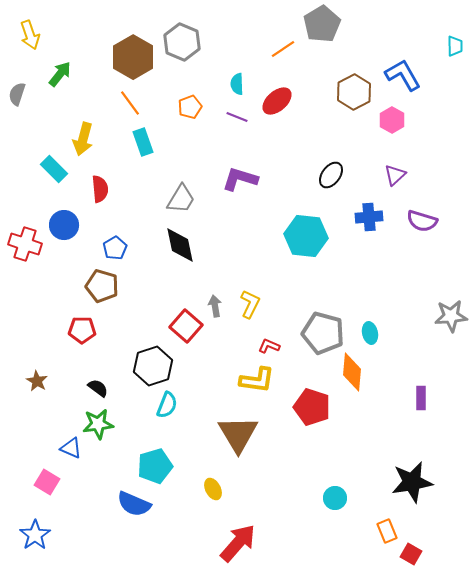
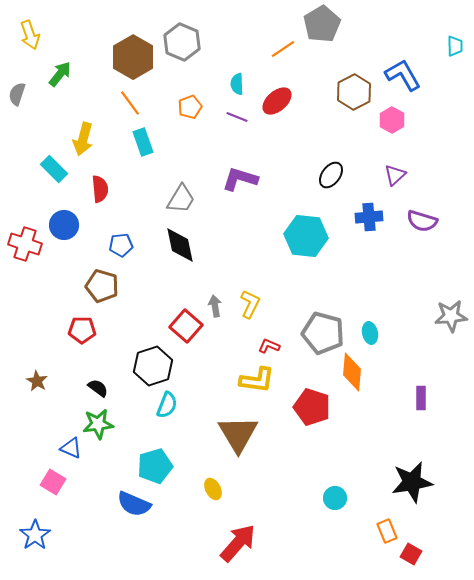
blue pentagon at (115, 248): moved 6 px right, 3 px up; rotated 25 degrees clockwise
pink square at (47, 482): moved 6 px right
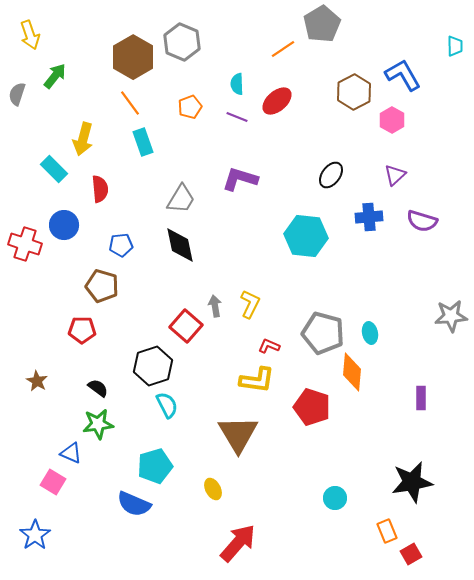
green arrow at (60, 74): moved 5 px left, 2 px down
cyan semicircle at (167, 405): rotated 48 degrees counterclockwise
blue triangle at (71, 448): moved 5 px down
red square at (411, 554): rotated 30 degrees clockwise
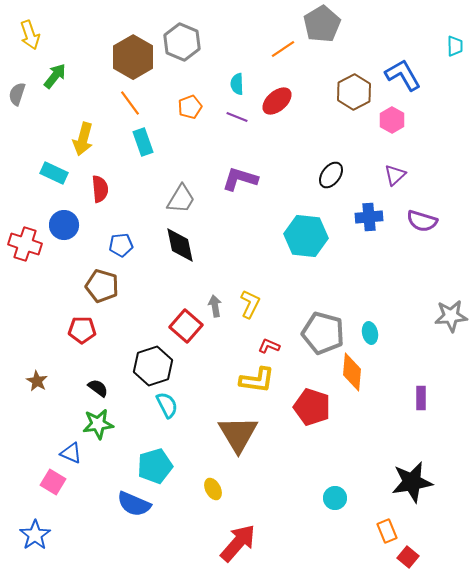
cyan rectangle at (54, 169): moved 4 px down; rotated 20 degrees counterclockwise
red square at (411, 554): moved 3 px left, 3 px down; rotated 20 degrees counterclockwise
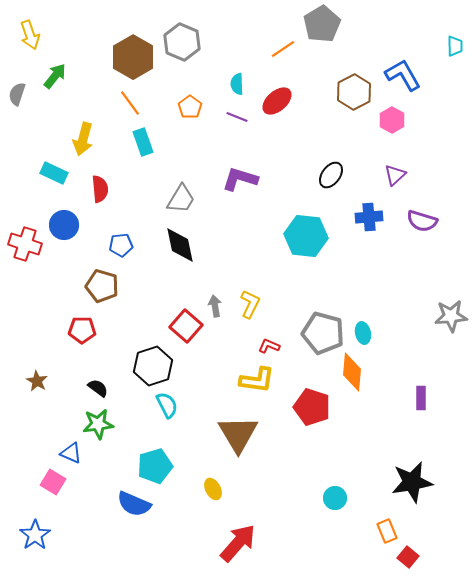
orange pentagon at (190, 107): rotated 15 degrees counterclockwise
cyan ellipse at (370, 333): moved 7 px left
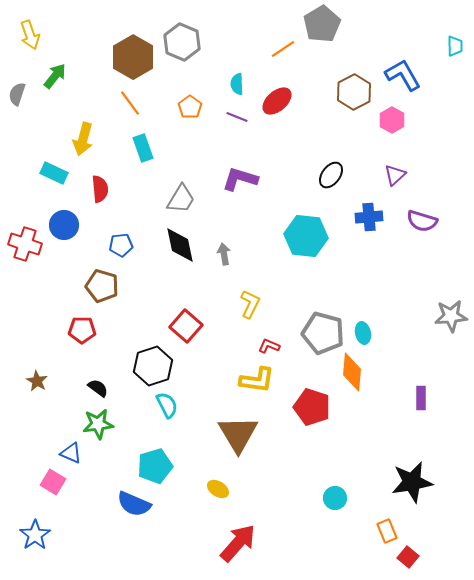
cyan rectangle at (143, 142): moved 6 px down
gray arrow at (215, 306): moved 9 px right, 52 px up
yellow ellipse at (213, 489): moved 5 px right; rotated 30 degrees counterclockwise
